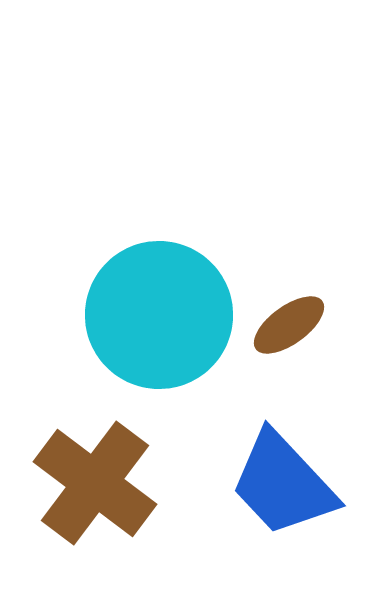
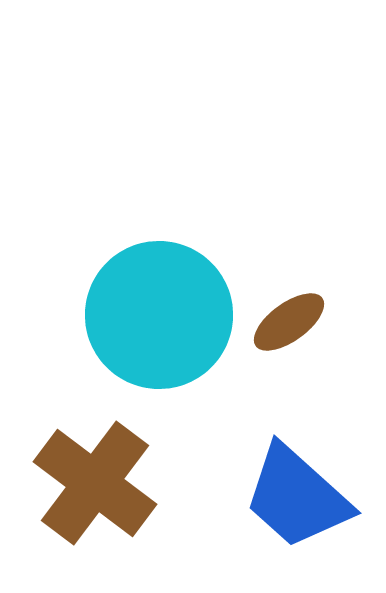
brown ellipse: moved 3 px up
blue trapezoid: moved 14 px right, 13 px down; rotated 5 degrees counterclockwise
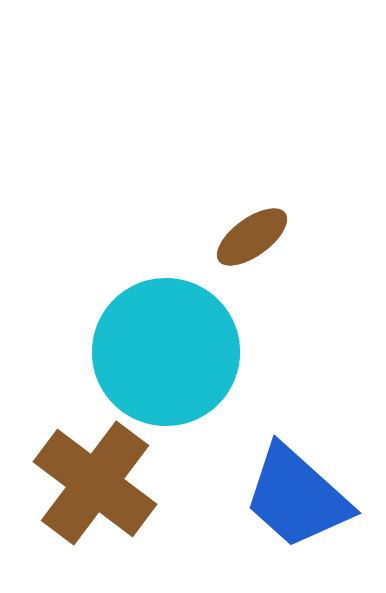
cyan circle: moved 7 px right, 37 px down
brown ellipse: moved 37 px left, 85 px up
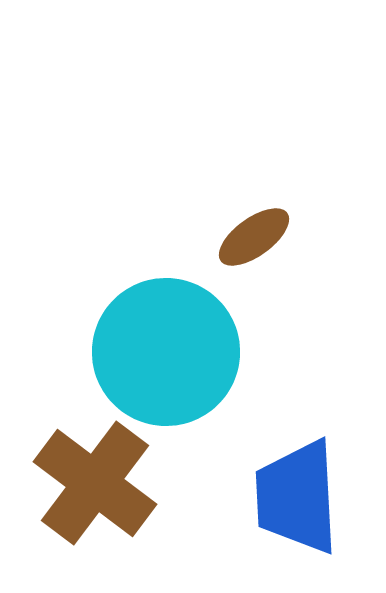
brown ellipse: moved 2 px right
blue trapezoid: rotated 45 degrees clockwise
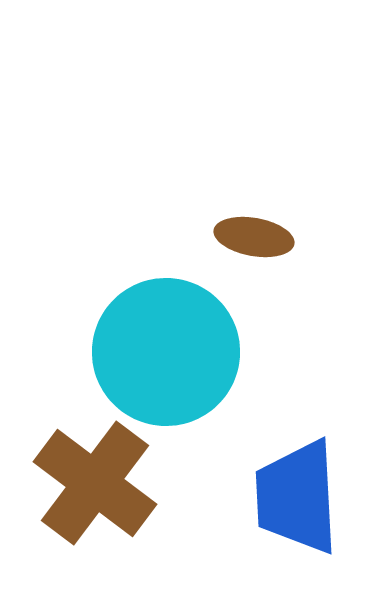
brown ellipse: rotated 46 degrees clockwise
